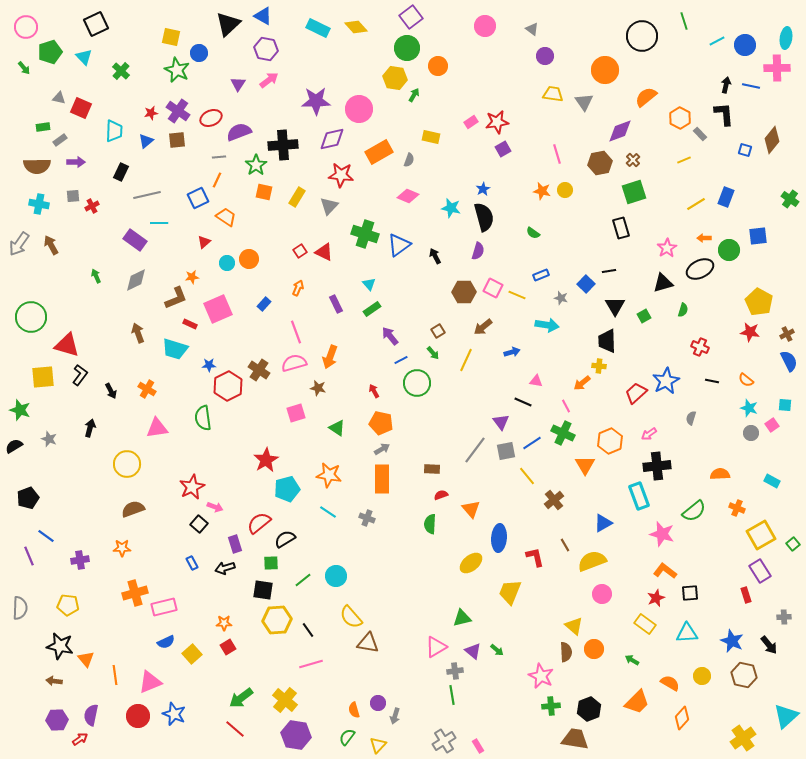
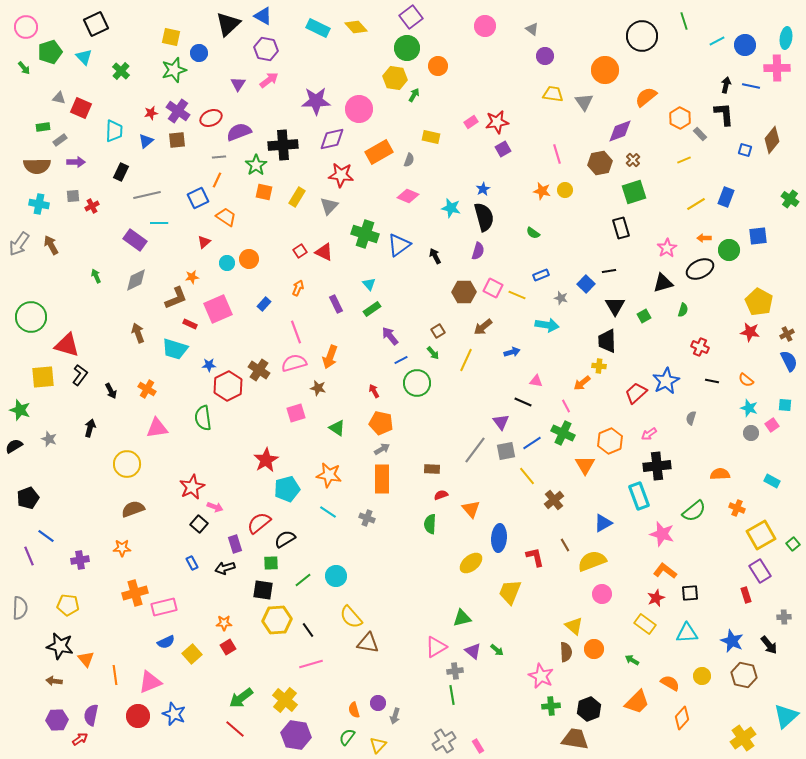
green star at (177, 70): moved 3 px left; rotated 30 degrees clockwise
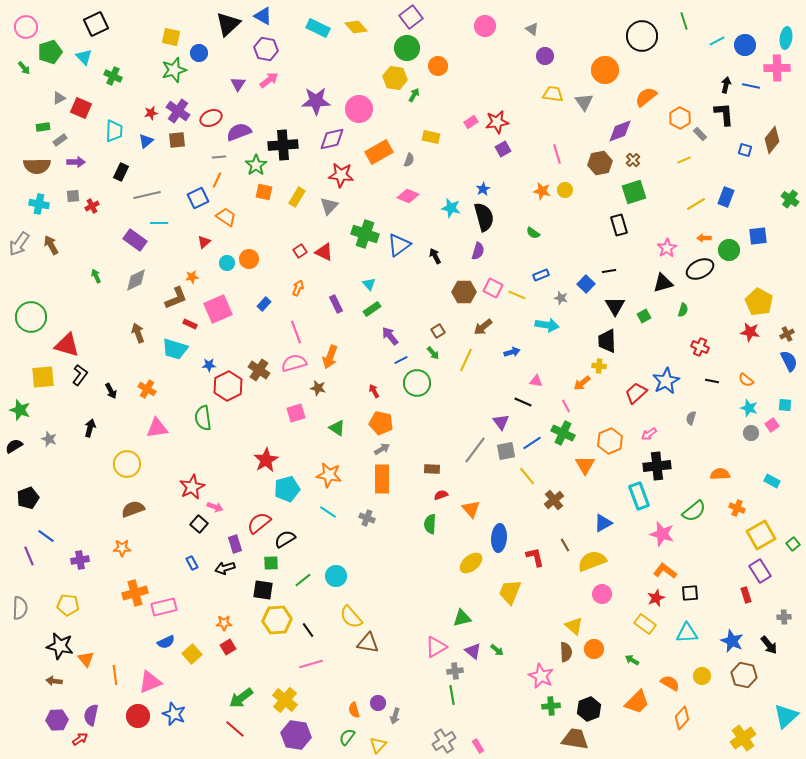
green cross at (121, 71): moved 8 px left, 5 px down; rotated 18 degrees counterclockwise
gray triangle at (59, 98): rotated 40 degrees counterclockwise
black rectangle at (621, 228): moved 2 px left, 3 px up
